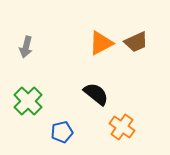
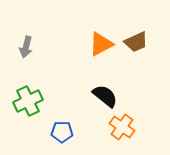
orange triangle: moved 1 px down
black semicircle: moved 9 px right, 2 px down
green cross: rotated 20 degrees clockwise
blue pentagon: rotated 15 degrees clockwise
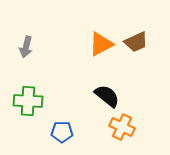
black semicircle: moved 2 px right
green cross: rotated 28 degrees clockwise
orange cross: rotated 10 degrees counterclockwise
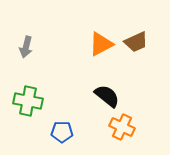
green cross: rotated 8 degrees clockwise
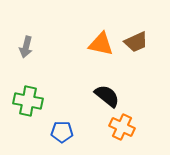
orange triangle: rotated 40 degrees clockwise
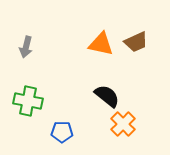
orange cross: moved 1 px right, 3 px up; rotated 20 degrees clockwise
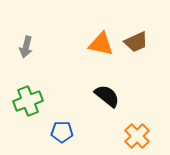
green cross: rotated 32 degrees counterclockwise
orange cross: moved 14 px right, 12 px down
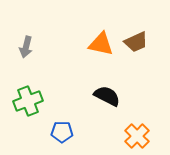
black semicircle: rotated 12 degrees counterclockwise
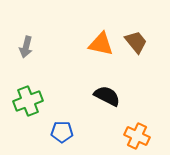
brown trapezoid: rotated 105 degrees counterclockwise
orange cross: rotated 20 degrees counterclockwise
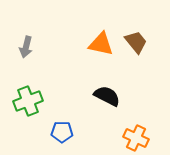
orange cross: moved 1 px left, 2 px down
